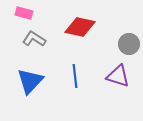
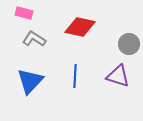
blue line: rotated 10 degrees clockwise
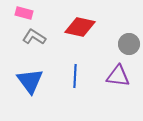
gray L-shape: moved 2 px up
purple triangle: rotated 10 degrees counterclockwise
blue triangle: rotated 20 degrees counterclockwise
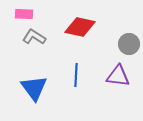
pink rectangle: moved 1 px down; rotated 12 degrees counterclockwise
blue line: moved 1 px right, 1 px up
blue triangle: moved 4 px right, 7 px down
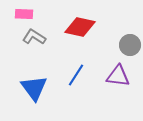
gray circle: moved 1 px right, 1 px down
blue line: rotated 30 degrees clockwise
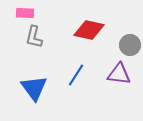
pink rectangle: moved 1 px right, 1 px up
red diamond: moved 9 px right, 3 px down
gray L-shape: rotated 110 degrees counterclockwise
purple triangle: moved 1 px right, 2 px up
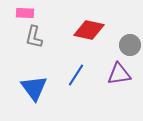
purple triangle: rotated 15 degrees counterclockwise
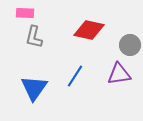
blue line: moved 1 px left, 1 px down
blue triangle: rotated 12 degrees clockwise
